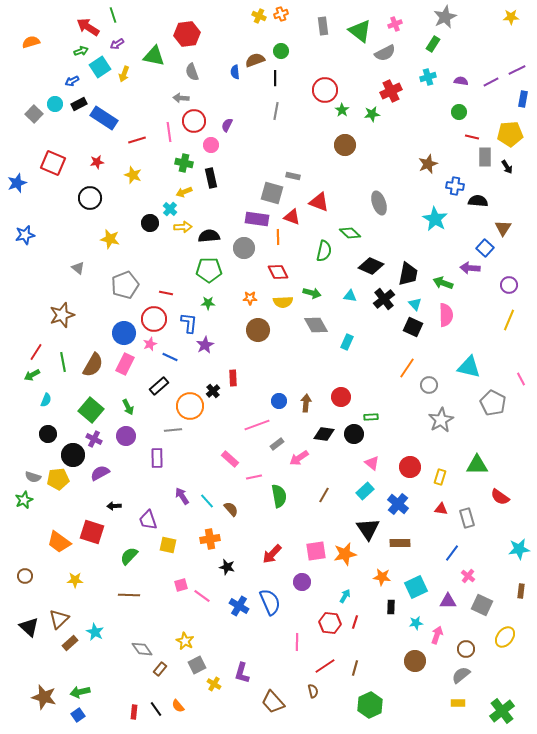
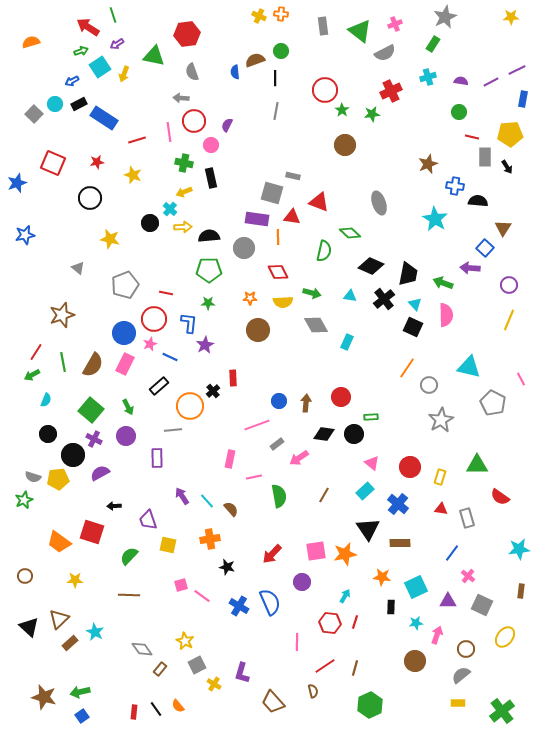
orange cross at (281, 14): rotated 24 degrees clockwise
red triangle at (292, 217): rotated 12 degrees counterclockwise
pink rectangle at (230, 459): rotated 60 degrees clockwise
blue square at (78, 715): moved 4 px right, 1 px down
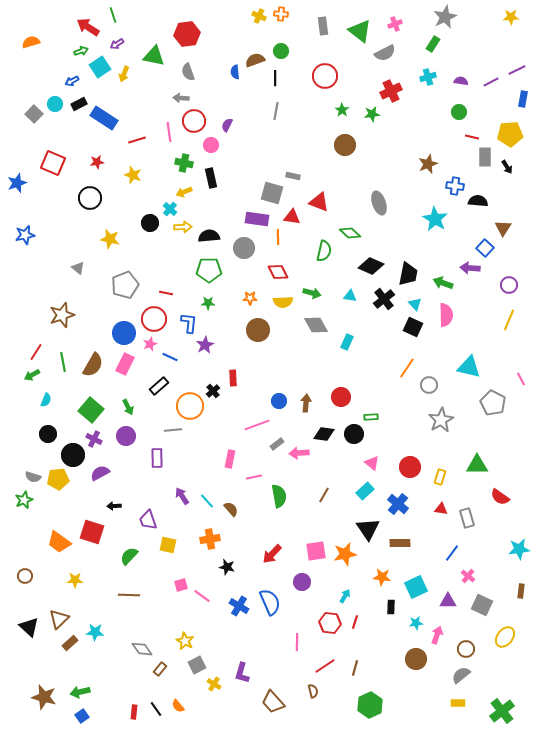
gray semicircle at (192, 72): moved 4 px left
red circle at (325, 90): moved 14 px up
pink arrow at (299, 458): moved 5 px up; rotated 30 degrees clockwise
cyan star at (95, 632): rotated 24 degrees counterclockwise
brown circle at (415, 661): moved 1 px right, 2 px up
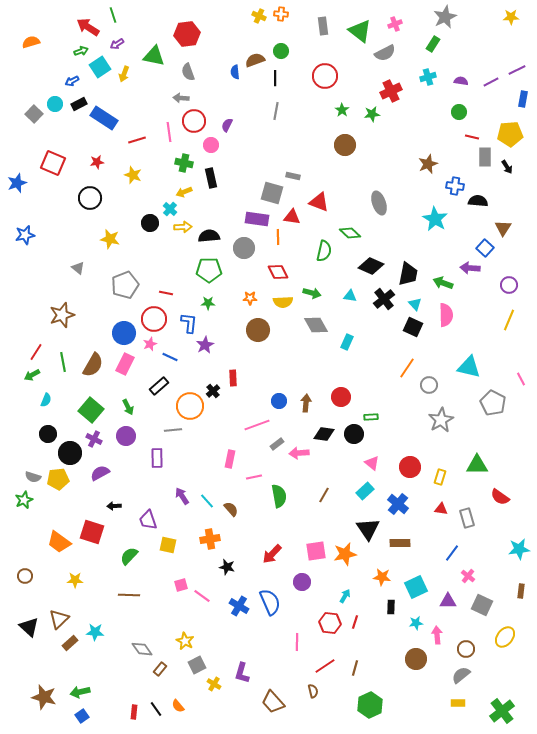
black circle at (73, 455): moved 3 px left, 2 px up
pink arrow at (437, 635): rotated 24 degrees counterclockwise
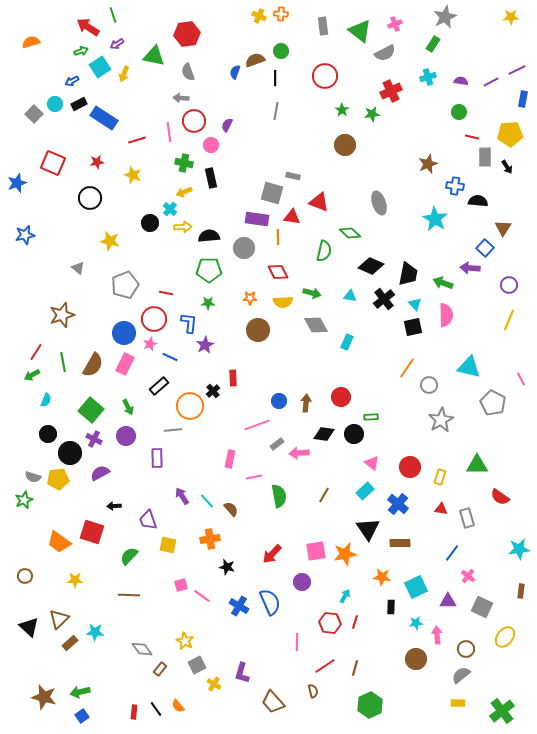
blue semicircle at (235, 72): rotated 24 degrees clockwise
yellow star at (110, 239): moved 2 px down
black square at (413, 327): rotated 36 degrees counterclockwise
gray square at (482, 605): moved 2 px down
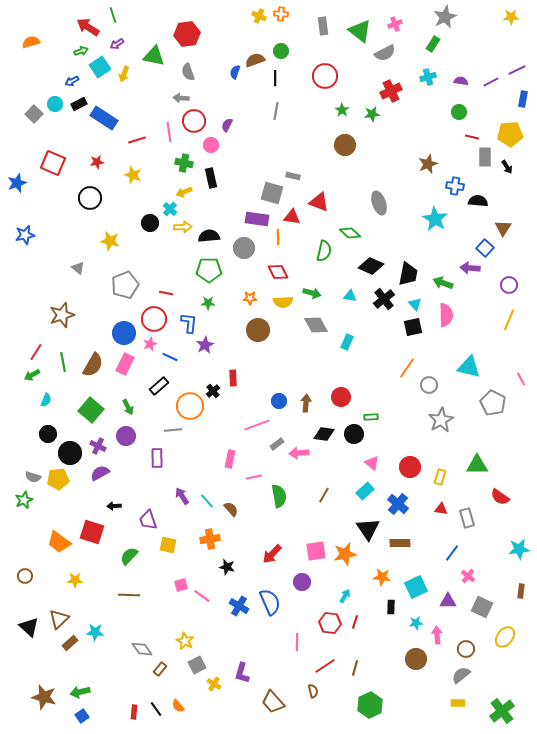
purple cross at (94, 439): moved 4 px right, 7 px down
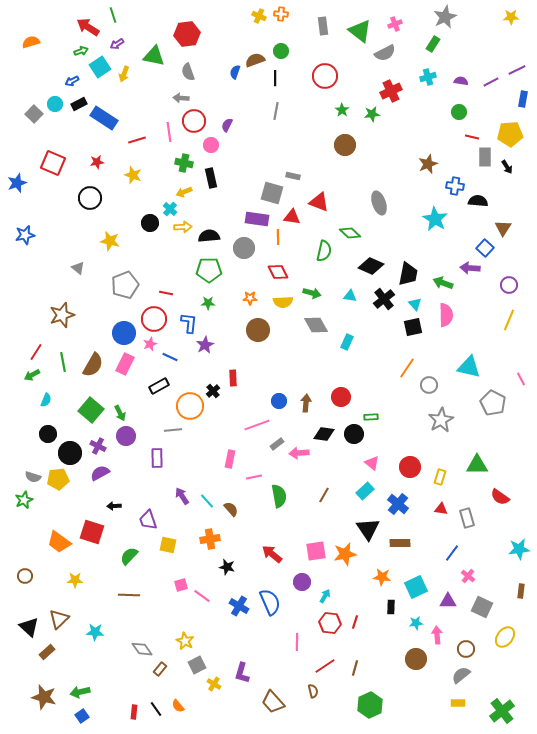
black rectangle at (159, 386): rotated 12 degrees clockwise
green arrow at (128, 407): moved 8 px left, 6 px down
red arrow at (272, 554): rotated 85 degrees clockwise
cyan arrow at (345, 596): moved 20 px left
brown rectangle at (70, 643): moved 23 px left, 9 px down
